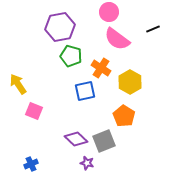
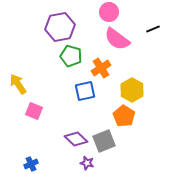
orange cross: rotated 24 degrees clockwise
yellow hexagon: moved 2 px right, 8 px down
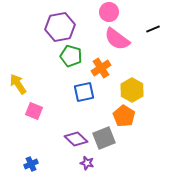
blue square: moved 1 px left, 1 px down
gray square: moved 3 px up
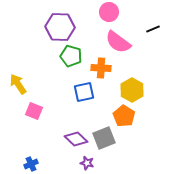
purple hexagon: rotated 12 degrees clockwise
pink semicircle: moved 1 px right, 3 px down
orange cross: rotated 36 degrees clockwise
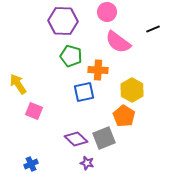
pink circle: moved 2 px left
purple hexagon: moved 3 px right, 6 px up
orange cross: moved 3 px left, 2 px down
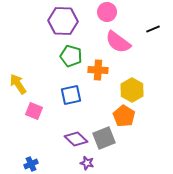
blue square: moved 13 px left, 3 px down
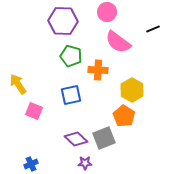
purple star: moved 2 px left; rotated 16 degrees counterclockwise
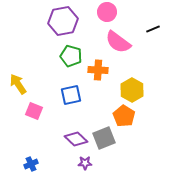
purple hexagon: rotated 12 degrees counterclockwise
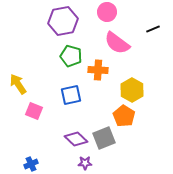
pink semicircle: moved 1 px left, 1 px down
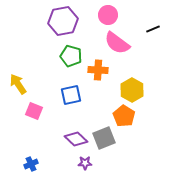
pink circle: moved 1 px right, 3 px down
